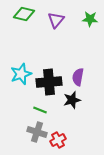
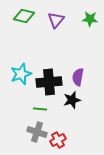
green diamond: moved 2 px down
green line: moved 1 px up; rotated 16 degrees counterclockwise
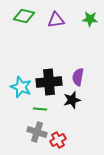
purple triangle: rotated 42 degrees clockwise
cyan star: moved 13 px down; rotated 30 degrees counterclockwise
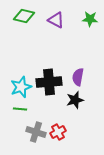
purple triangle: rotated 36 degrees clockwise
cyan star: rotated 30 degrees clockwise
black star: moved 3 px right
green line: moved 20 px left
gray cross: moved 1 px left
red cross: moved 8 px up
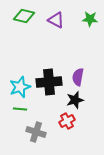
cyan star: moved 1 px left
red cross: moved 9 px right, 11 px up
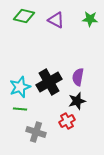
black cross: rotated 25 degrees counterclockwise
black star: moved 2 px right, 1 px down
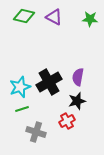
purple triangle: moved 2 px left, 3 px up
green line: moved 2 px right; rotated 24 degrees counterclockwise
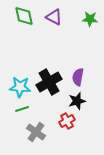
green diamond: rotated 65 degrees clockwise
cyan star: rotated 25 degrees clockwise
gray cross: rotated 18 degrees clockwise
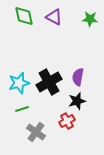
cyan star: moved 1 px left, 4 px up; rotated 20 degrees counterclockwise
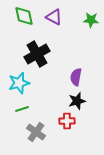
green star: moved 1 px right, 1 px down
purple semicircle: moved 2 px left
black cross: moved 12 px left, 28 px up
red cross: rotated 28 degrees clockwise
